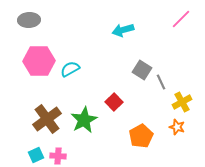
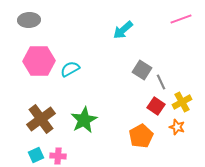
pink line: rotated 25 degrees clockwise
cyan arrow: rotated 25 degrees counterclockwise
red square: moved 42 px right, 4 px down; rotated 12 degrees counterclockwise
brown cross: moved 6 px left
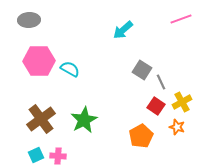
cyan semicircle: rotated 60 degrees clockwise
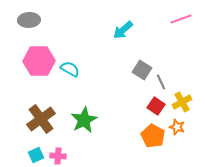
orange pentagon: moved 12 px right; rotated 15 degrees counterclockwise
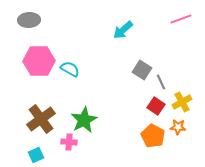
orange star: moved 1 px right; rotated 14 degrees counterclockwise
pink cross: moved 11 px right, 14 px up
